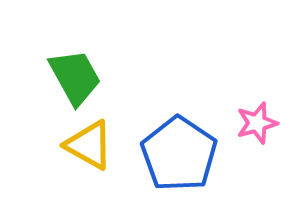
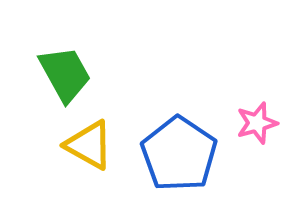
green trapezoid: moved 10 px left, 3 px up
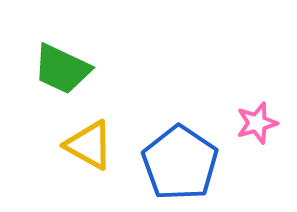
green trapezoid: moved 3 px left, 5 px up; rotated 144 degrees clockwise
blue pentagon: moved 1 px right, 9 px down
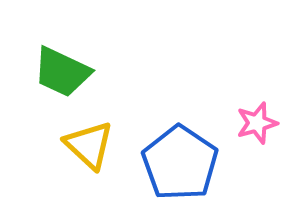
green trapezoid: moved 3 px down
yellow triangle: rotated 14 degrees clockwise
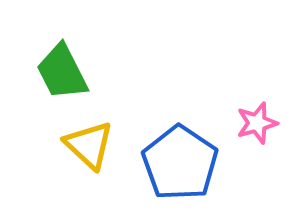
green trapezoid: rotated 38 degrees clockwise
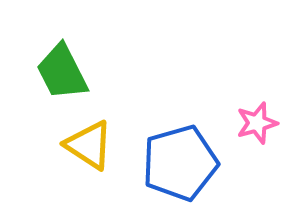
yellow triangle: rotated 10 degrees counterclockwise
blue pentagon: rotated 22 degrees clockwise
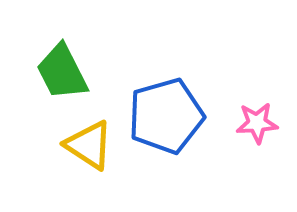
pink star: rotated 12 degrees clockwise
blue pentagon: moved 14 px left, 47 px up
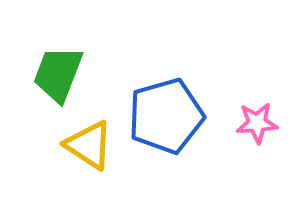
green trapezoid: moved 4 px left, 2 px down; rotated 48 degrees clockwise
